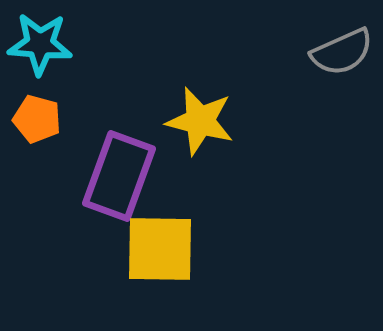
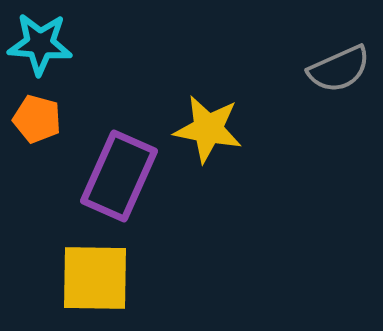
gray semicircle: moved 3 px left, 17 px down
yellow star: moved 8 px right, 8 px down; rotated 4 degrees counterclockwise
purple rectangle: rotated 4 degrees clockwise
yellow square: moved 65 px left, 29 px down
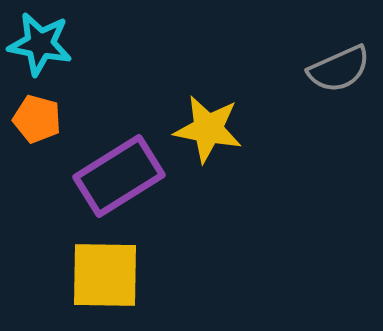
cyan star: rotated 6 degrees clockwise
purple rectangle: rotated 34 degrees clockwise
yellow square: moved 10 px right, 3 px up
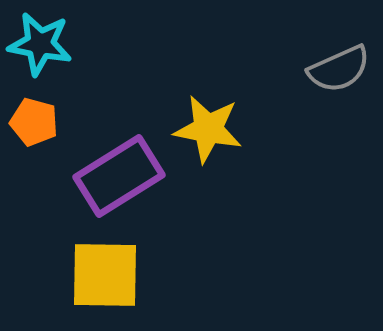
orange pentagon: moved 3 px left, 3 px down
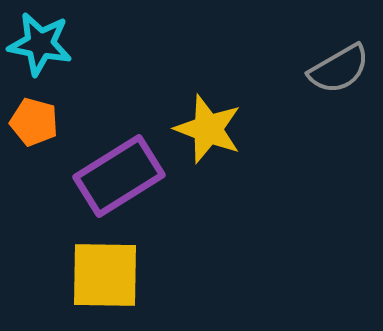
gray semicircle: rotated 6 degrees counterclockwise
yellow star: rotated 10 degrees clockwise
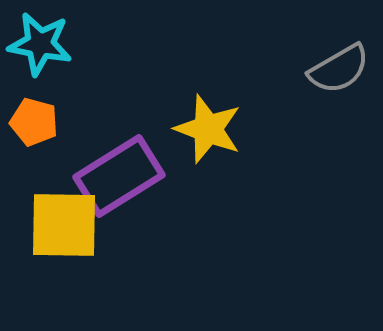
yellow square: moved 41 px left, 50 px up
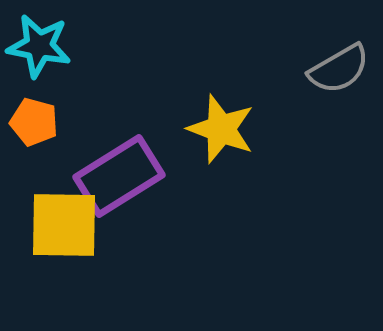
cyan star: moved 1 px left, 2 px down
yellow star: moved 13 px right
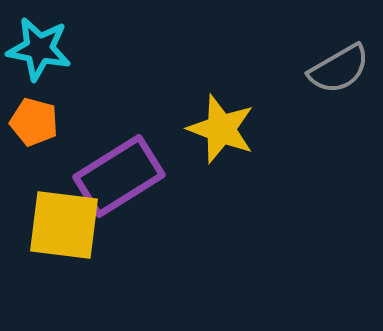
cyan star: moved 3 px down
yellow square: rotated 6 degrees clockwise
